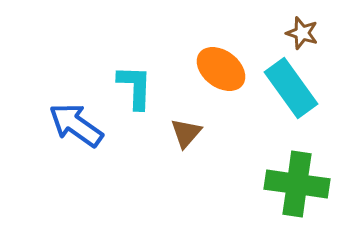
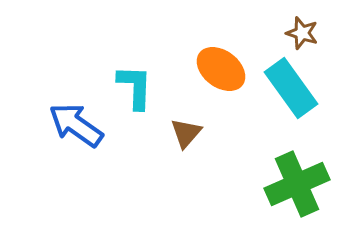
green cross: rotated 32 degrees counterclockwise
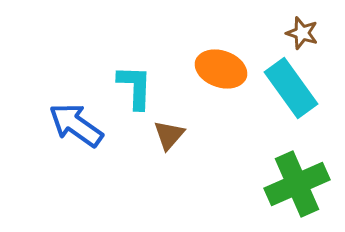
orange ellipse: rotated 18 degrees counterclockwise
brown triangle: moved 17 px left, 2 px down
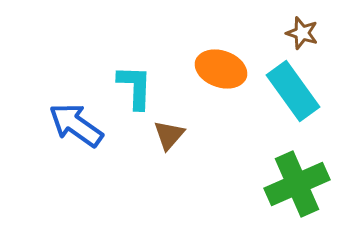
cyan rectangle: moved 2 px right, 3 px down
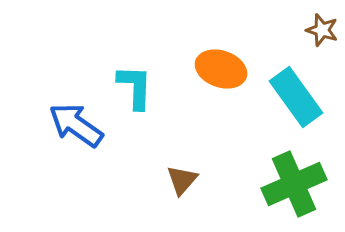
brown star: moved 20 px right, 3 px up
cyan rectangle: moved 3 px right, 6 px down
brown triangle: moved 13 px right, 45 px down
green cross: moved 3 px left
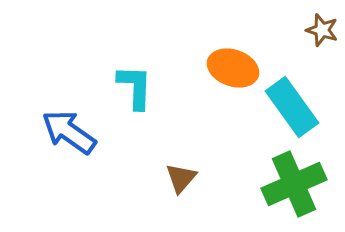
orange ellipse: moved 12 px right, 1 px up
cyan rectangle: moved 4 px left, 10 px down
blue arrow: moved 7 px left, 7 px down
brown triangle: moved 1 px left, 2 px up
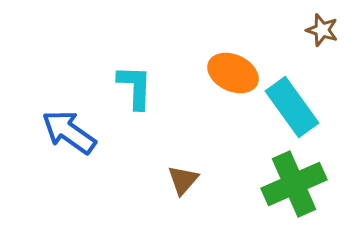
orange ellipse: moved 5 px down; rotated 6 degrees clockwise
brown triangle: moved 2 px right, 2 px down
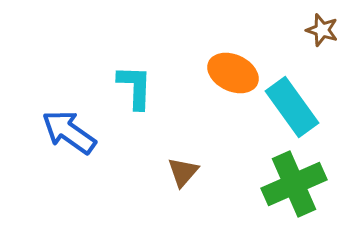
brown triangle: moved 8 px up
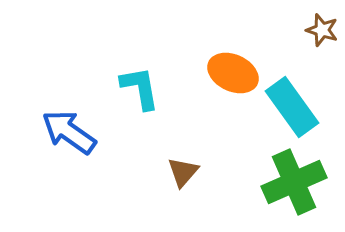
cyan L-shape: moved 5 px right, 1 px down; rotated 12 degrees counterclockwise
green cross: moved 2 px up
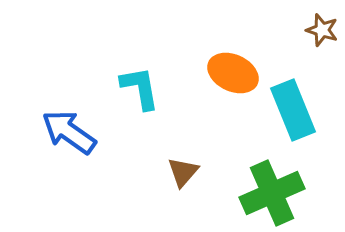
cyan rectangle: moved 1 px right, 3 px down; rotated 14 degrees clockwise
green cross: moved 22 px left, 11 px down
